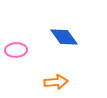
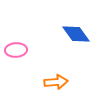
blue diamond: moved 12 px right, 3 px up
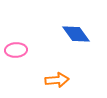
orange arrow: moved 1 px right, 2 px up
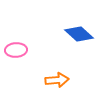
blue diamond: moved 3 px right; rotated 12 degrees counterclockwise
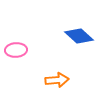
blue diamond: moved 2 px down
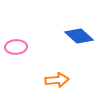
pink ellipse: moved 3 px up
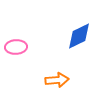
blue diamond: rotated 68 degrees counterclockwise
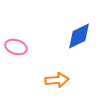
pink ellipse: rotated 20 degrees clockwise
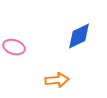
pink ellipse: moved 2 px left
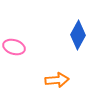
blue diamond: moved 1 px left, 1 px up; rotated 36 degrees counterclockwise
